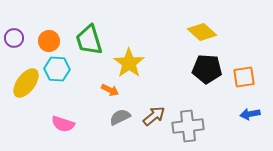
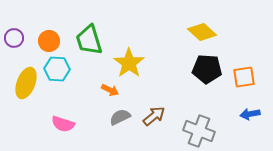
yellow ellipse: rotated 16 degrees counterclockwise
gray cross: moved 11 px right, 5 px down; rotated 28 degrees clockwise
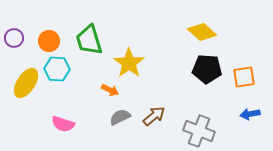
yellow ellipse: rotated 12 degrees clockwise
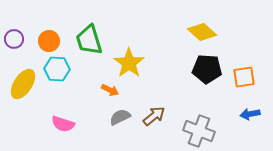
purple circle: moved 1 px down
yellow ellipse: moved 3 px left, 1 px down
